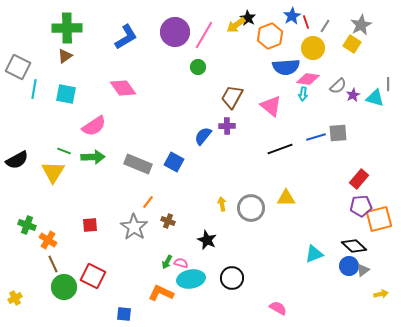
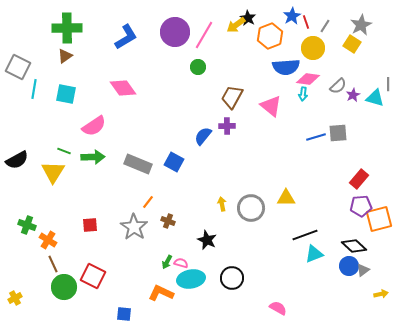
black line at (280, 149): moved 25 px right, 86 px down
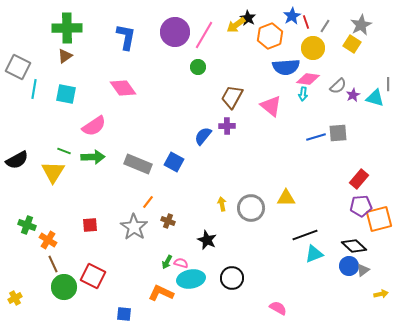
blue L-shape at (126, 37): rotated 48 degrees counterclockwise
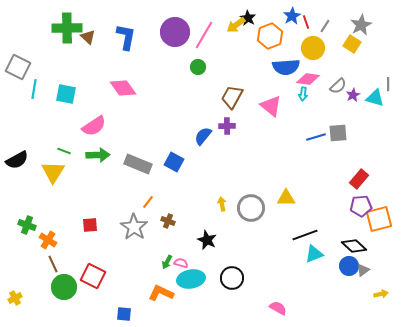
brown triangle at (65, 56): moved 23 px right, 19 px up; rotated 42 degrees counterclockwise
green arrow at (93, 157): moved 5 px right, 2 px up
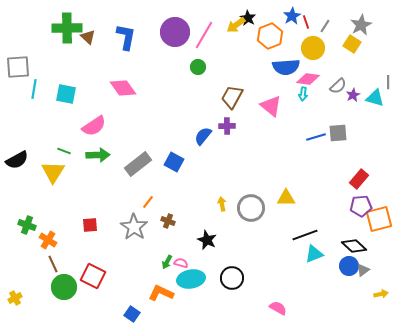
gray square at (18, 67): rotated 30 degrees counterclockwise
gray line at (388, 84): moved 2 px up
gray rectangle at (138, 164): rotated 60 degrees counterclockwise
blue square at (124, 314): moved 8 px right; rotated 28 degrees clockwise
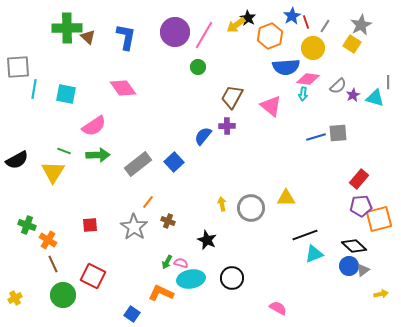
blue square at (174, 162): rotated 18 degrees clockwise
green circle at (64, 287): moved 1 px left, 8 px down
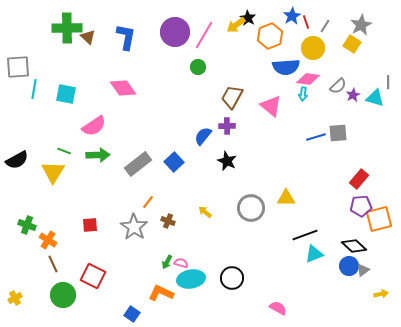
yellow arrow at (222, 204): moved 17 px left, 8 px down; rotated 40 degrees counterclockwise
black star at (207, 240): moved 20 px right, 79 px up
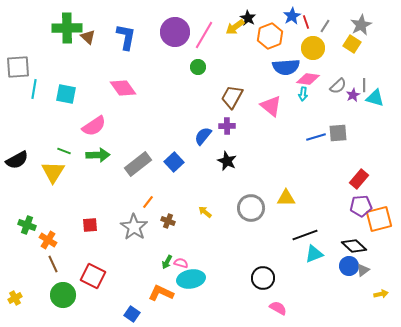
yellow arrow at (236, 25): moved 1 px left, 2 px down
gray line at (388, 82): moved 24 px left, 3 px down
black circle at (232, 278): moved 31 px right
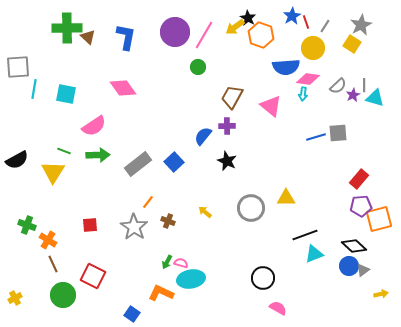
orange hexagon at (270, 36): moved 9 px left, 1 px up; rotated 20 degrees counterclockwise
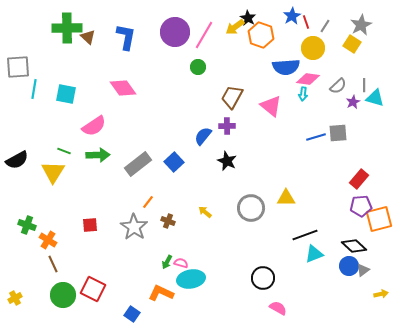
purple star at (353, 95): moved 7 px down
red square at (93, 276): moved 13 px down
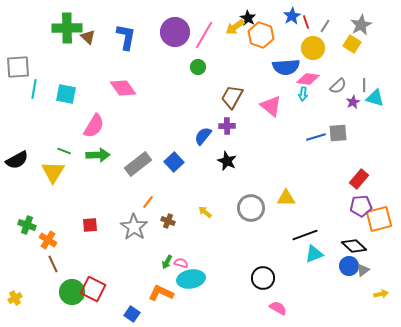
pink semicircle at (94, 126): rotated 25 degrees counterclockwise
green circle at (63, 295): moved 9 px right, 3 px up
